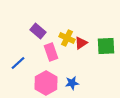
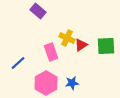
purple rectangle: moved 20 px up
red triangle: moved 2 px down
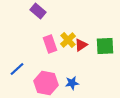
yellow cross: moved 1 px right, 2 px down; rotated 21 degrees clockwise
green square: moved 1 px left
pink rectangle: moved 1 px left, 8 px up
blue line: moved 1 px left, 6 px down
pink hexagon: rotated 20 degrees counterclockwise
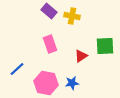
purple rectangle: moved 11 px right
yellow cross: moved 4 px right, 24 px up; rotated 35 degrees counterclockwise
red triangle: moved 11 px down
